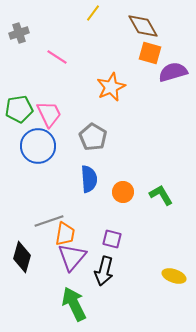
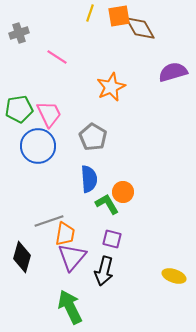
yellow line: moved 3 px left; rotated 18 degrees counterclockwise
brown diamond: moved 3 px left, 2 px down
orange square: moved 31 px left, 37 px up; rotated 25 degrees counterclockwise
green L-shape: moved 54 px left, 9 px down
green arrow: moved 4 px left, 3 px down
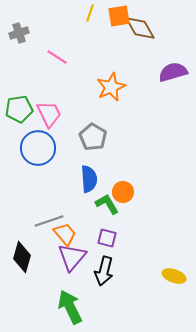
blue circle: moved 2 px down
orange trapezoid: rotated 50 degrees counterclockwise
purple square: moved 5 px left, 1 px up
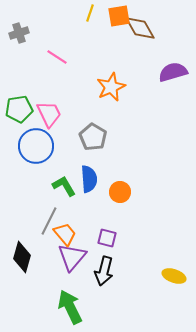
blue circle: moved 2 px left, 2 px up
orange circle: moved 3 px left
green L-shape: moved 43 px left, 18 px up
gray line: rotated 44 degrees counterclockwise
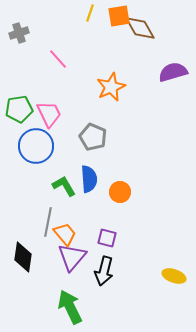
pink line: moved 1 px right, 2 px down; rotated 15 degrees clockwise
gray pentagon: rotated 8 degrees counterclockwise
gray line: moved 1 px left, 1 px down; rotated 16 degrees counterclockwise
black diamond: moved 1 px right; rotated 8 degrees counterclockwise
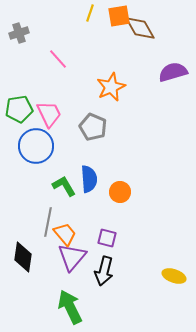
gray pentagon: moved 10 px up
